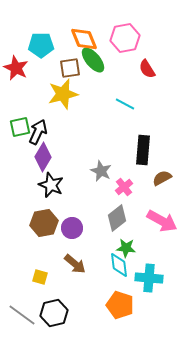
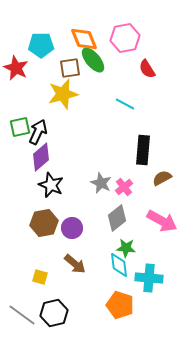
purple diamond: moved 2 px left; rotated 20 degrees clockwise
gray star: moved 12 px down
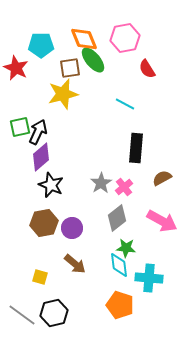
black rectangle: moved 7 px left, 2 px up
gray star: rotated 15 degrees clockwise
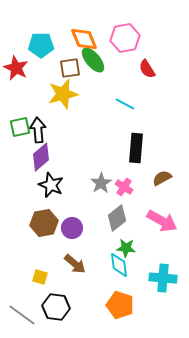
black arrow: moved 2 px up; rotated 30 degrees counterclockwise
pink cross: rotated 18 degrees counterclockwise
cyan cross: moved 14 px right
black hexagon: moved 2 px right, 6 px up; rotated 20 degrees clockwise
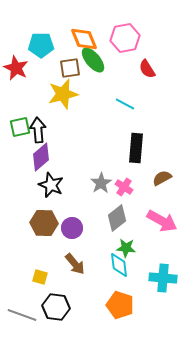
brown hexagon: rotated 12 degrees clockwise
brown arrow: rotated 10 degrees clockwise
gray line: rotated 16 degrees counterclockwise
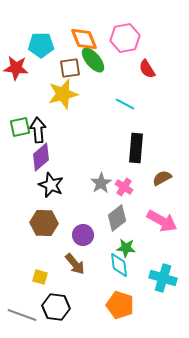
red star: rotated 20 degrees counterclockwise
purple circle: moved 11 px right, 7 px down
cyan cross: rotated 12 degrees clockwise
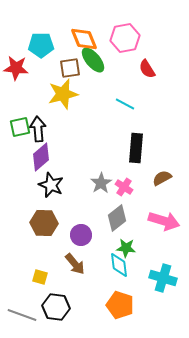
black arrow: moved 1 px up
pink arrow: moved 2 px right; rotated 12 degrees counterclockwise
purple circle: moved 2 px left
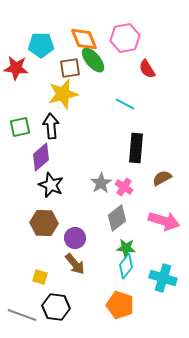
black arrow: moved 13 px right, 3 px up
purple circle: moved 6 px left, 3 px down
cyan diamond: moved 7 px right, 1 px down; rotated 45 degrees clockwise
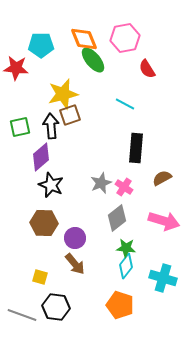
brown square: moved 47 px down; rotated 10 degrees counterclockwise
gray star: rotated 10 degrees clockwise
